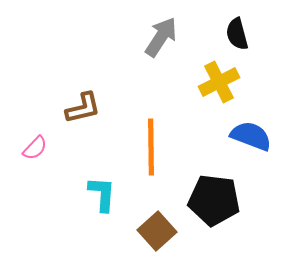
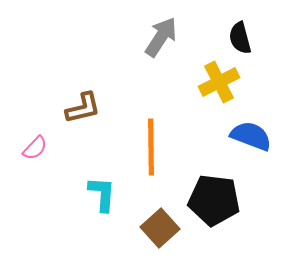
black semicircle: moved 3 px right, 4 px down
brown square: moved 3 px right, 3 px up
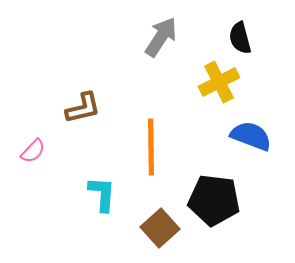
pink semicircle: moved 2 px left, 3 px down
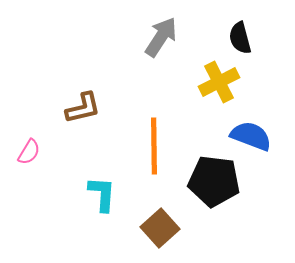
orange line: moved 3 px right, 1 px up
pink semicircle: moved 4 px left, 1 px down; rotated 12 degrees counterclockwise
black pentagon: moved 19 px up
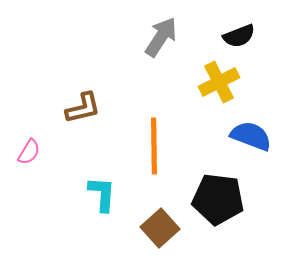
black semicircle: moved 1 px left, 2 px up; rotated 96 degrees counterclockwise
black pentagon: moved 4 px right, 18 px down
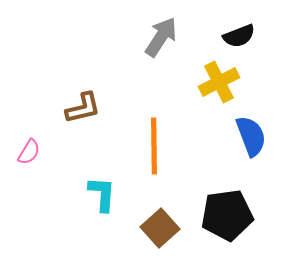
blue semicircle: rotated 48 degrees clockwise
black pentagon: moved 9 px right, 16 px down; rotated 15 degrees counterclockwise
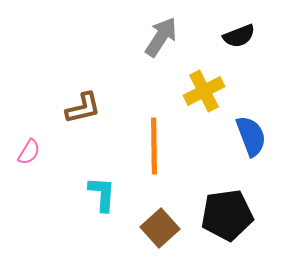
yellow cross: moved 15 px left, 9 px down
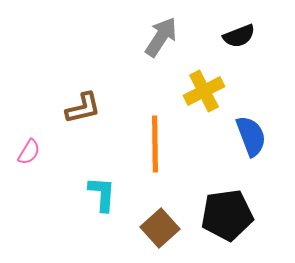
orange line: moved 1 px right, 2 px up
